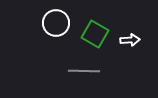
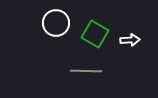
gray line: moved 2 px right
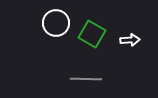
green square: moved 3 px left
gray line: moved 8 px down
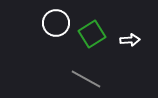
green square: rotated 28 degrees clockwise
gray line: rotated 28 degrees clockwise
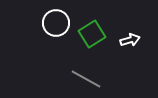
white arrow: rotated 12 degrees counterclockwise
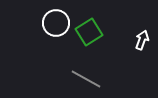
green square: moved 3 px left, 2 px up
white arrow: moved 12 px right; rotated 54 degrees counterclockwise
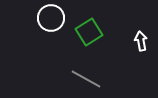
white circle: moved 5 px left, 5 px up
white arrow: moved 1 px left, 1 px down; rotated 30 degrees counterclockwise
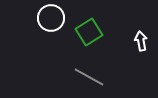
gray line: moved 3 px right, 2 px up
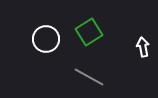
white circle: moved 5 px left, 21 px down
white arrow: moved 2 px right, 6 px down
